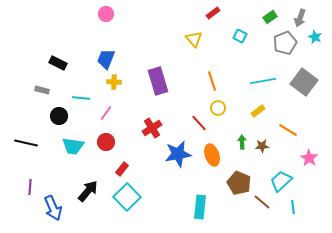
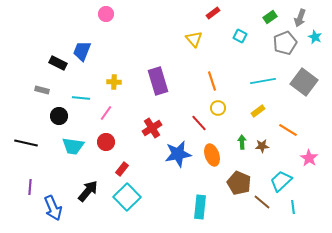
blue trapezoid at (106, 59): moved 24 px left, 8 px up
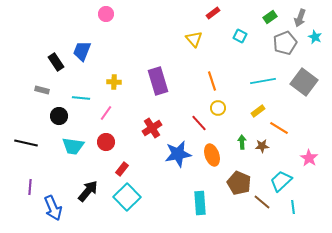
black rectangle at (58, 63): moved 2 px left, 1 px up; rotated 30 degrees clockwise
orange line at (288, 130): moved 9 px left, 2 px up
cyan rectangle at (200, 207): moved 4 px up; rotated 10 degrees counterclockwise
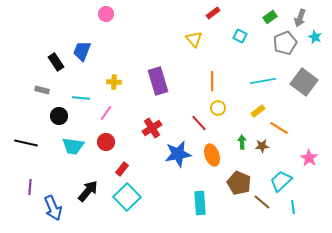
orange line at (212, 81): rotated 18 degrees clockwise
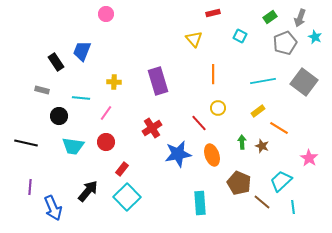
red rectangle at (213, 13): rotated 24 degrees clockwise
orange line at (212, 81): moved 1 px right, 7 px up
brown star at (262, 146): rotated 24 degrees clockwise
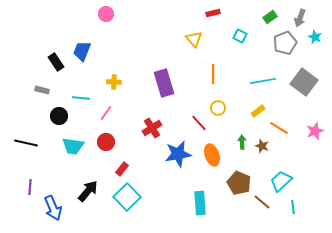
purple rectangle at (158, 81): moved 6 px right, 2 px down
pink star at (309, 158): moved 6 px right, 27 px up; rotated 18 degrees clockwise
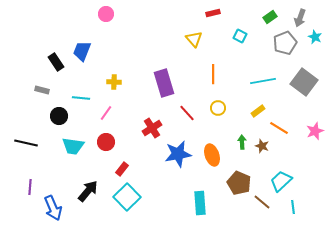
red line at (199, 123): moved 12 px left, 10 px up
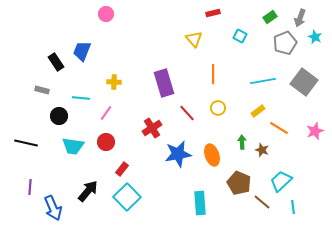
brown star at (262, 146): moved 4 px down
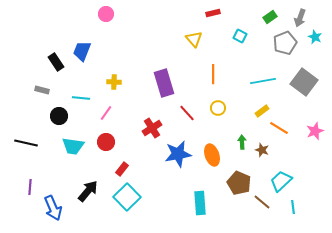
yellow rectangle at (258, 111): moved 4 px right
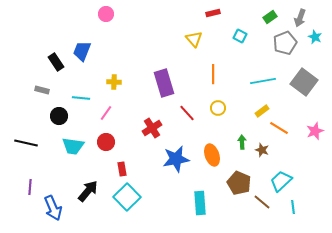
blue star at (178, 154): moved 2 px left, 5 px down
red rectangle at (122, 169): rotated 48 degrees counterclockwise
